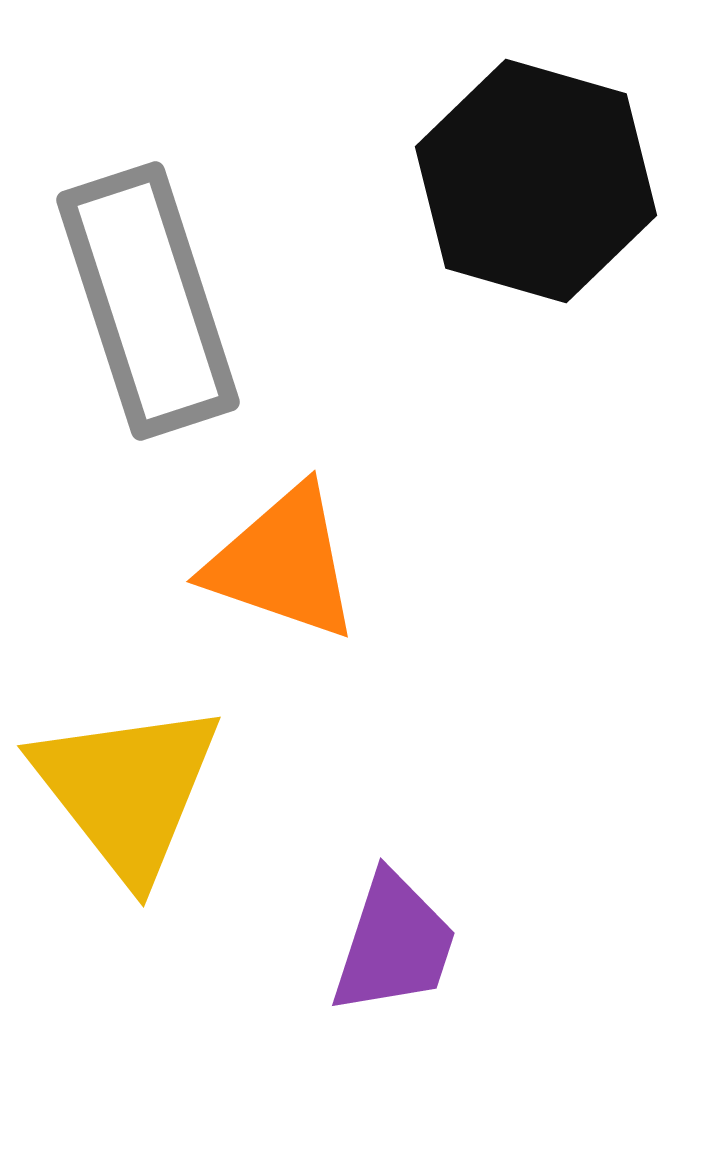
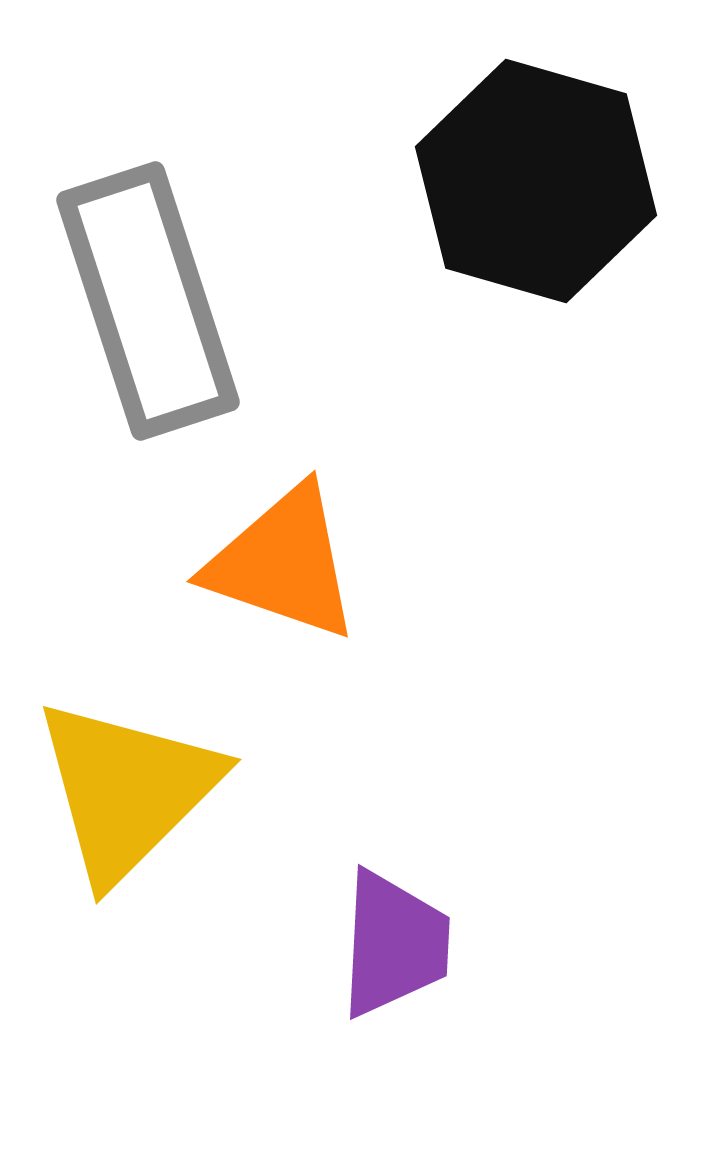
yellow triangle: rotated 23 degrees clockwise
purple trapezoid: rotated 15 degrees counterclockwise
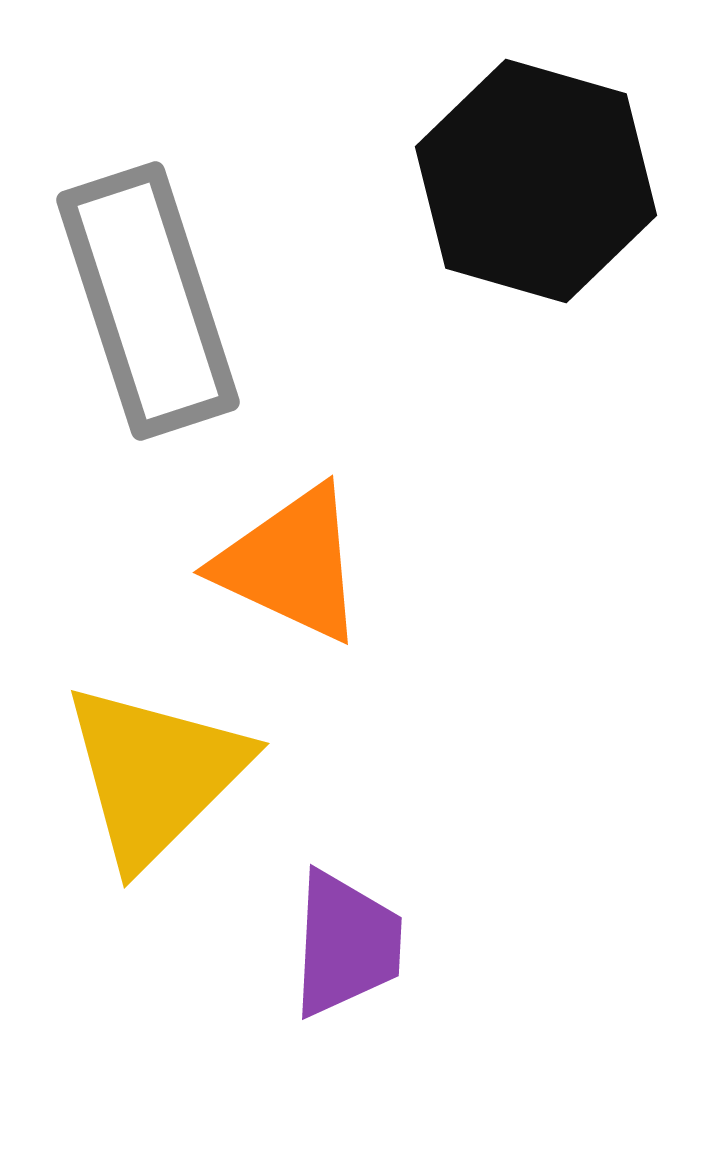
orange triangle: moved 8 px right, 1 px down; rotated 6 degrees clockwise
yellow triangle: moved 28 px right, 16 px up
purple trapezoid: moved 48 px left
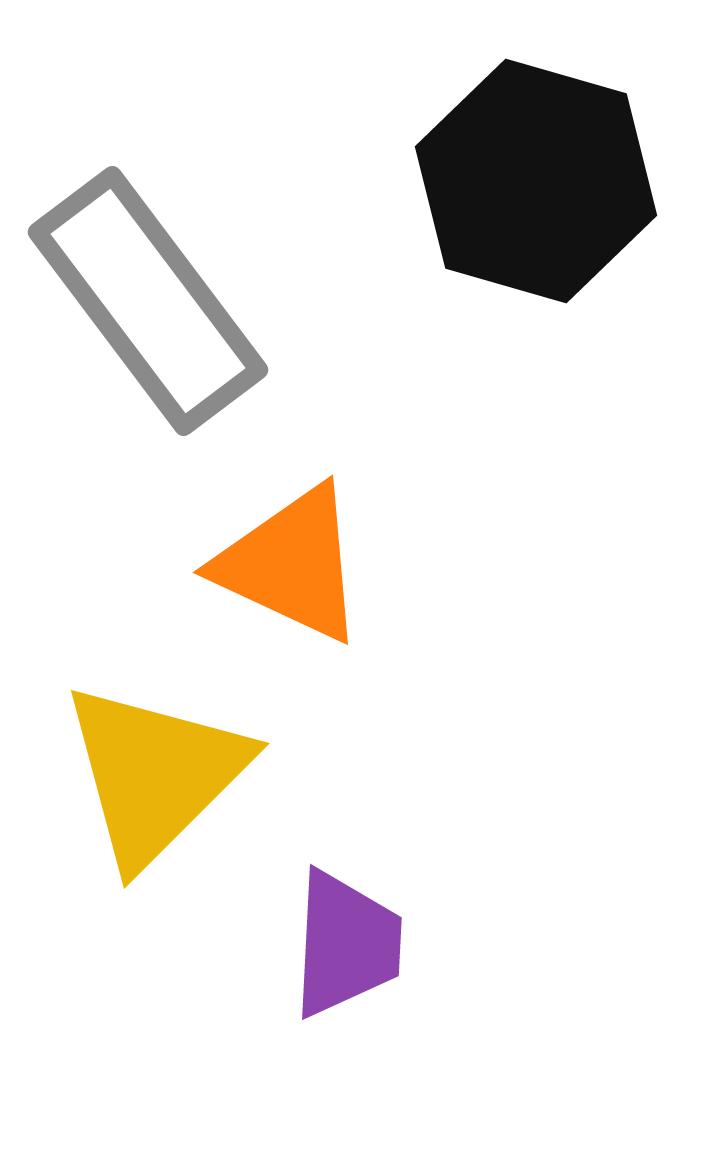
gray rectangle: rotated 19 degrees counterclockwise
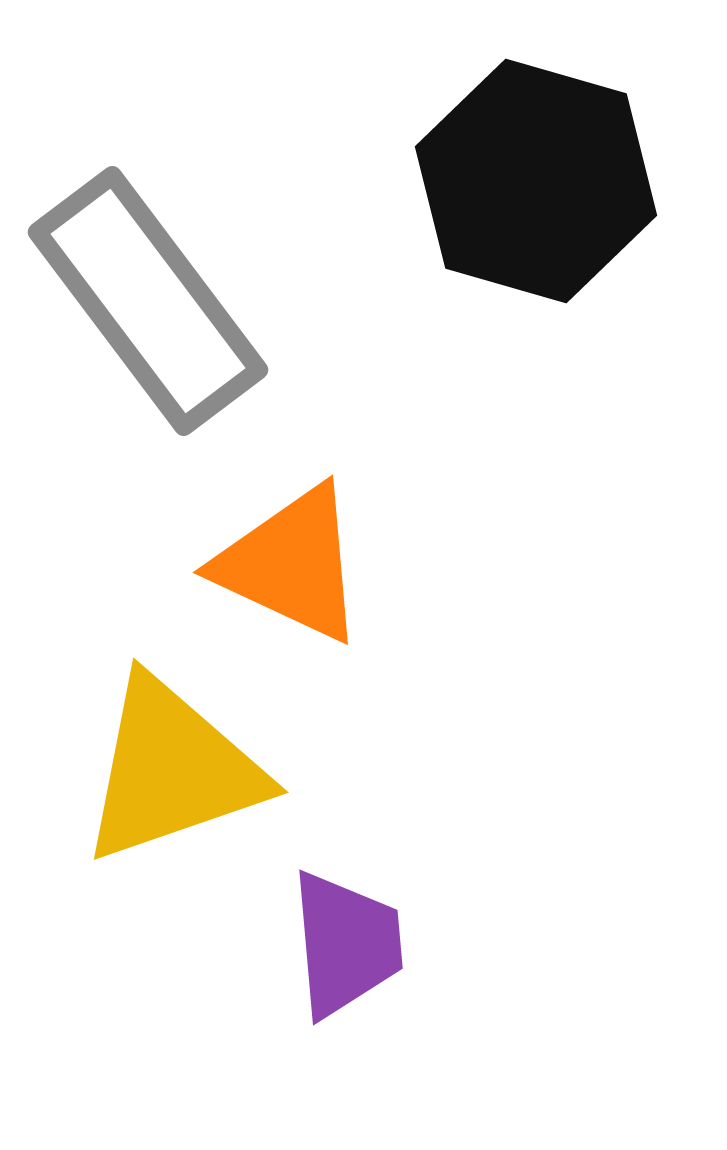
yellow triangle: moved 17 px right, 4 px up; rotated 26 degrees clockwise
purple trapezoid: rotated 8 degrees counterclockwise
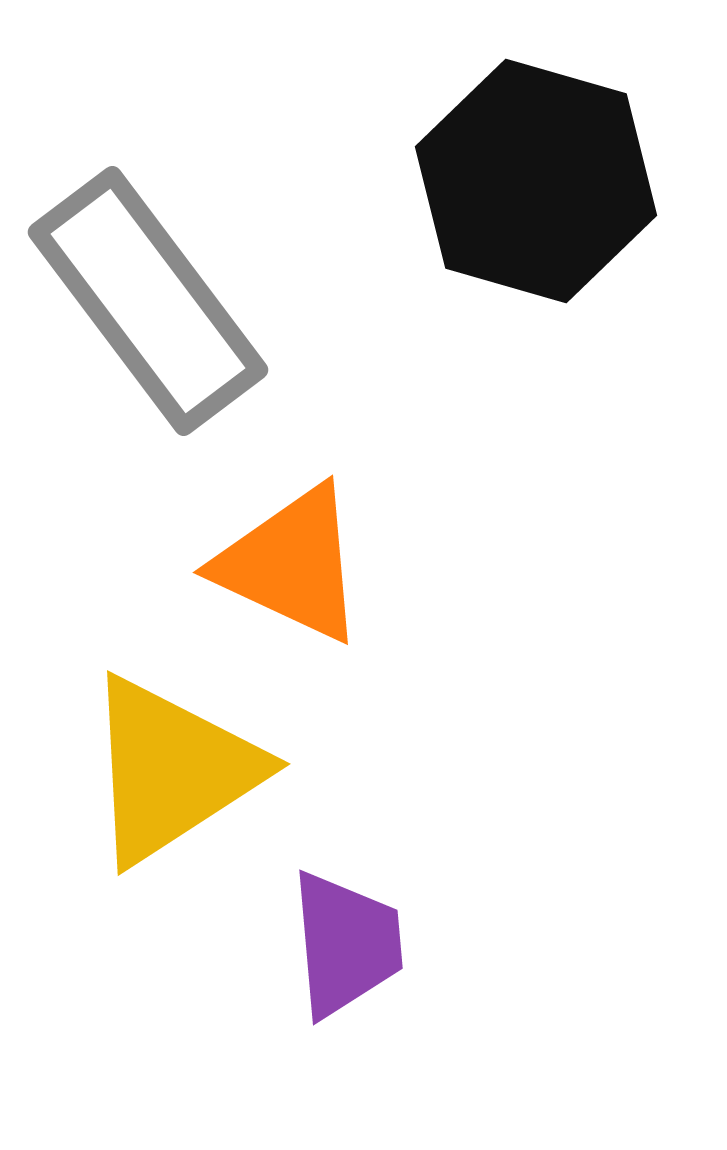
yellow triangle: rotated 14 degrees counterclockwise
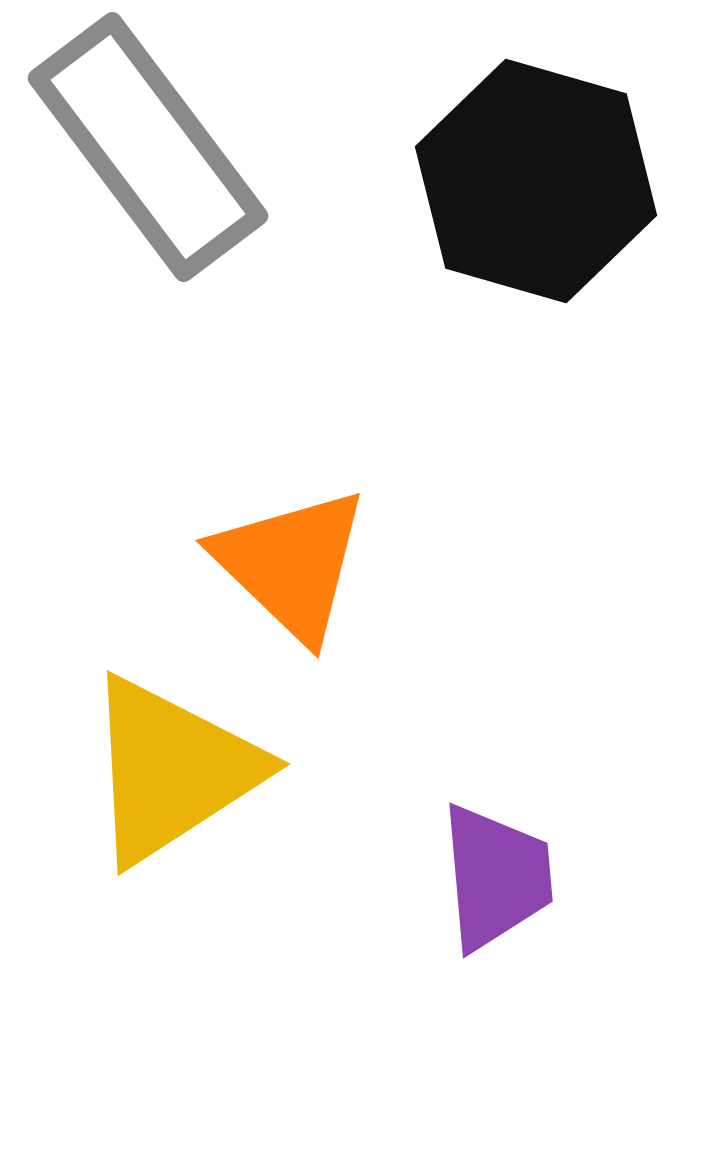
gray rectangle: moved 154 px up
orange triangle: rotated 19 degrees clockwise
purple trapezoid: moved 150 px right, 67 px up
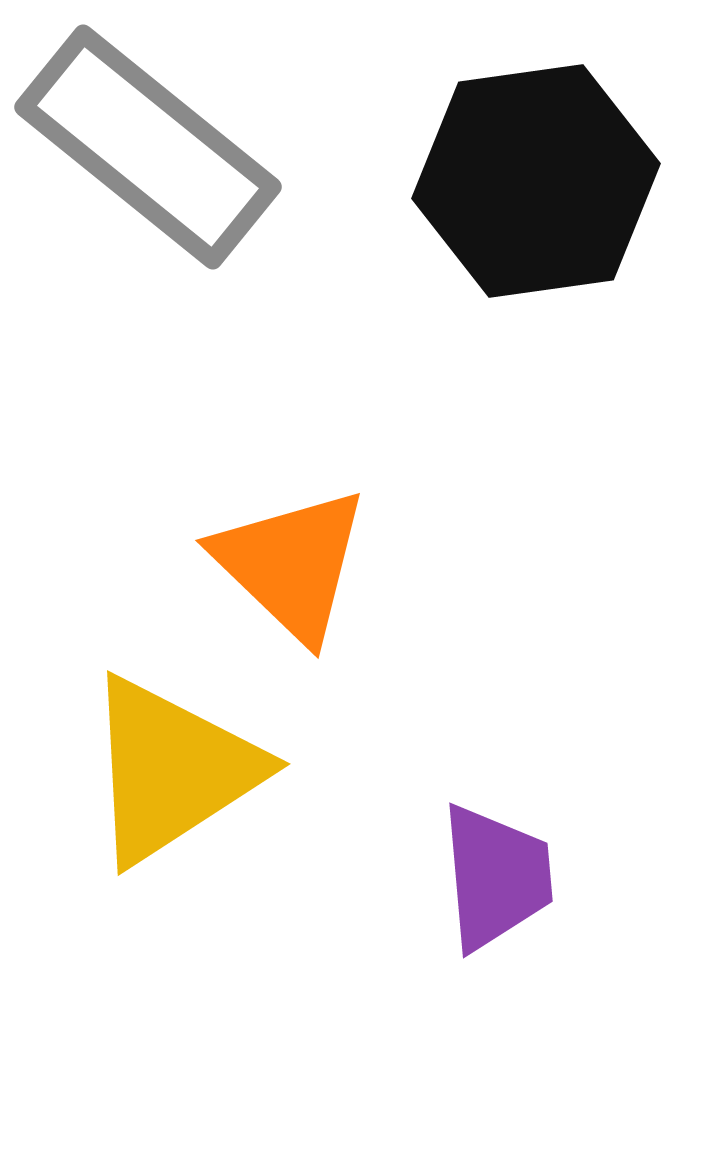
gray rectangle: rotated 14 degrees counterclockwise
black hexagon: rotated 24 degrees counterclockwise
